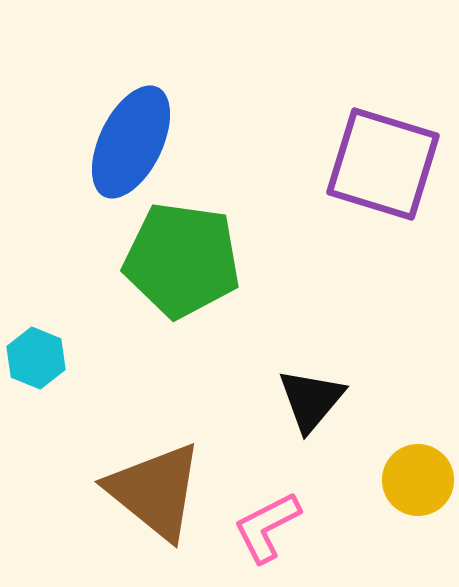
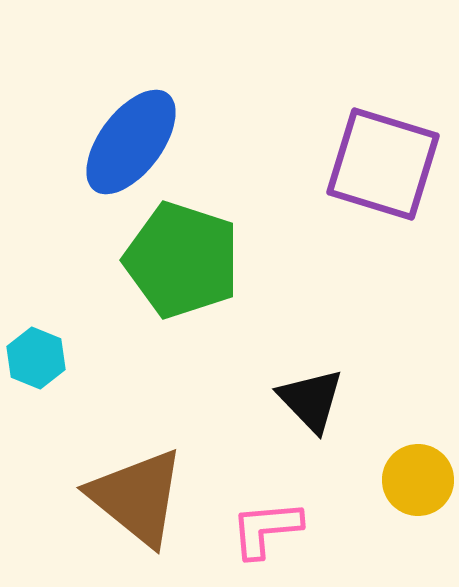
blue ellipse: rotated 11 degrees clockwise
green pentagon: rotated 10 degrees clockwise
black triangle: rotated 24 degrees counterclockwise
brown triangle: moved 18 px left, 6 px down
pink L-shape: moved 1 px left, 2 px down; rotated 22 degrees clockwise
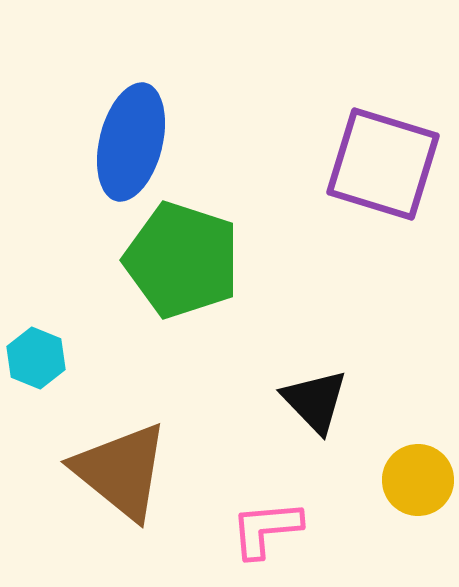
blue ellipse: rotated 23 degrees counterclockwise
black triangle: moved 4 px right, 1 px down
brown triangle: moved 16 px left, 26 px up
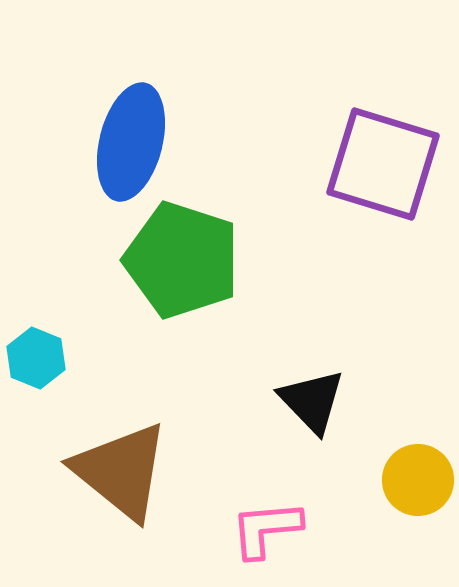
black triangle: moved 3 px left
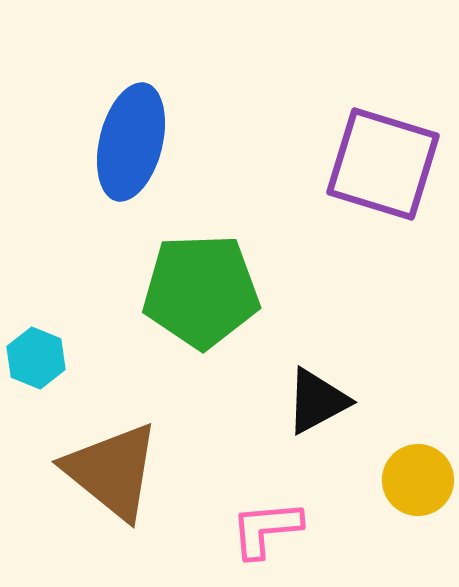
green pentagon: moved 19 px right, 31 px down; rotated 20 degrees counterclockwise
black triangle: moved 5 px right; rotated 46 degrees clockwise
brown triangle: moved 9 px left
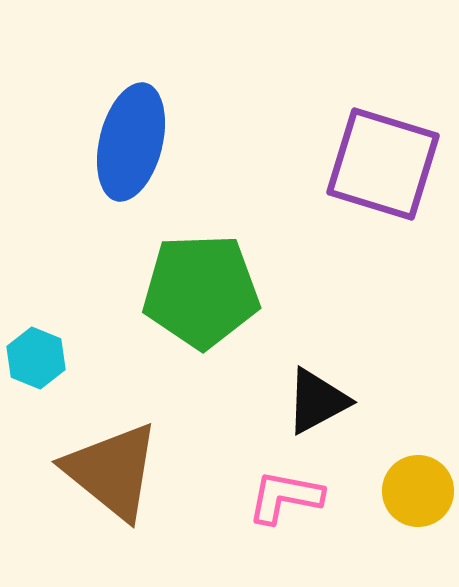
yellow circle: moved 11 px down
pink L-shape: moved 19 px right, 32 px up; rotated 16 degrees clockwise
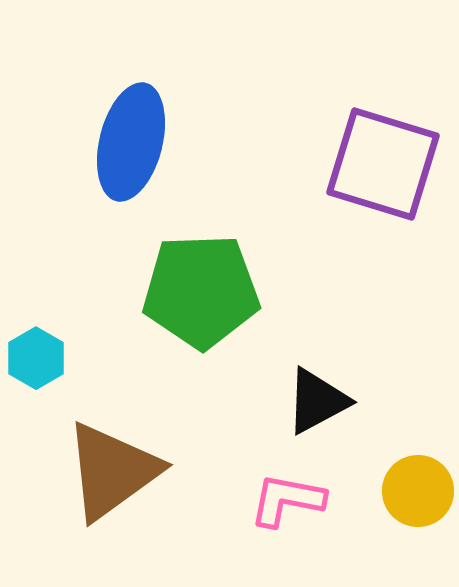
cyan hexagon: rotated 8 degrees clockwise
brown triangle: rotated 45 degrees clockwise
pink L-shape: moved 2 px right, 3 px down
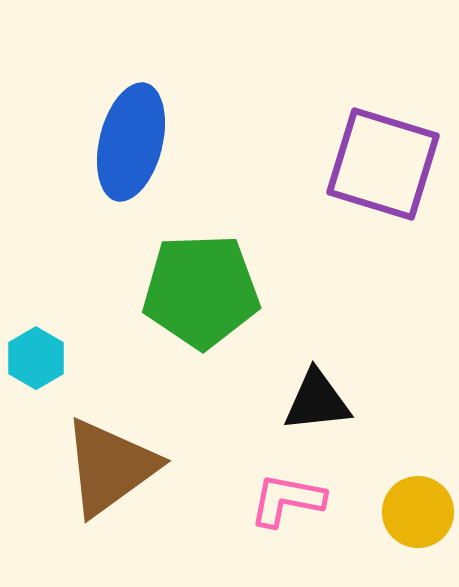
black triangle: rotated 22 degrees clockwise
brown triangle: moved 2 px left, 4 px up
yellow circle: moved 21 px down
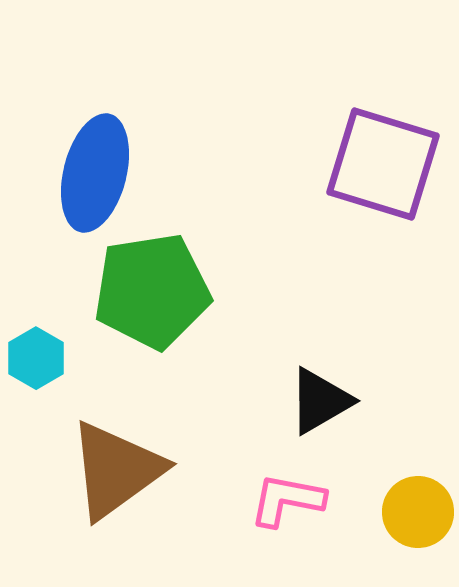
blue ellipse: moved 36 px left, 31 px down
green pentagon: moved 49 px left; rotated 7 degrees counterclockwise
black triangle: moved 3 px right; rotated 24 degrees counterclockwise
brown triangle: moved 6 px right, 3 px down
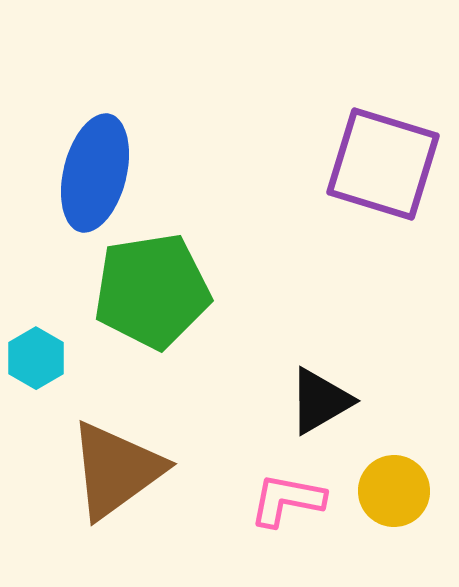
yellow circle: moved 24 px left, 21 px up
